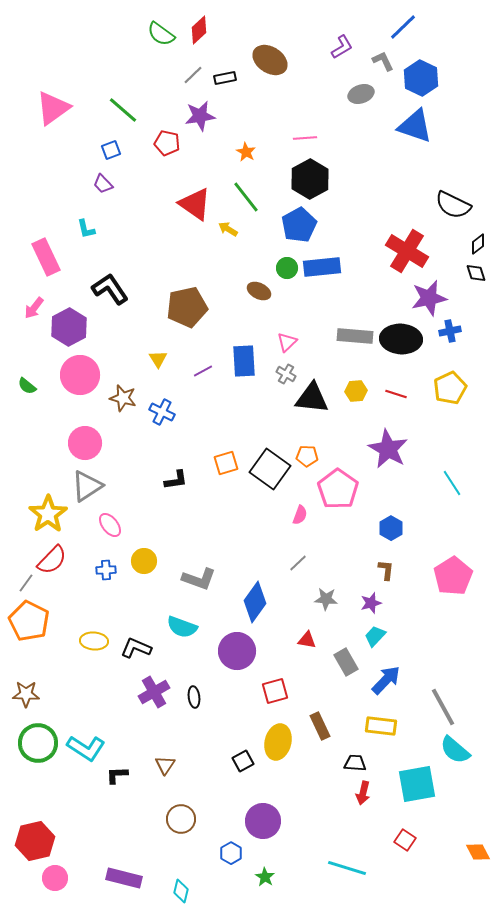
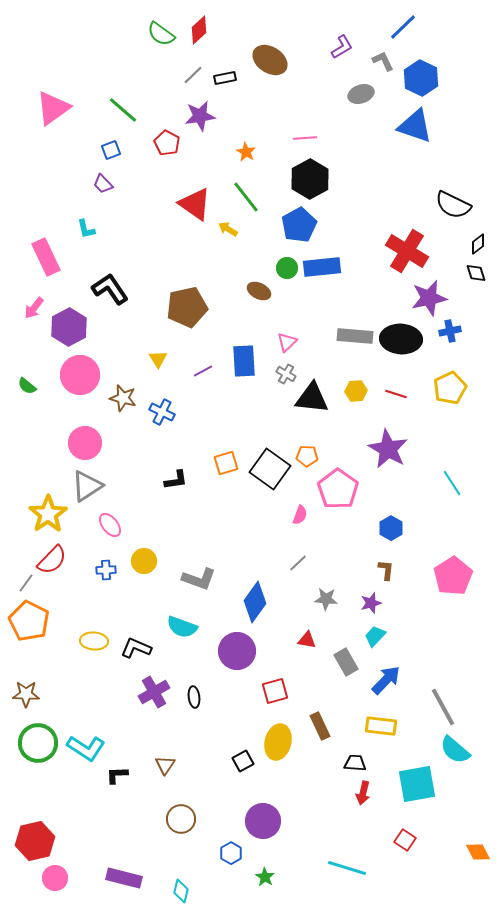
red pentagon at (167, 143): rotated 15 degrees clockwise
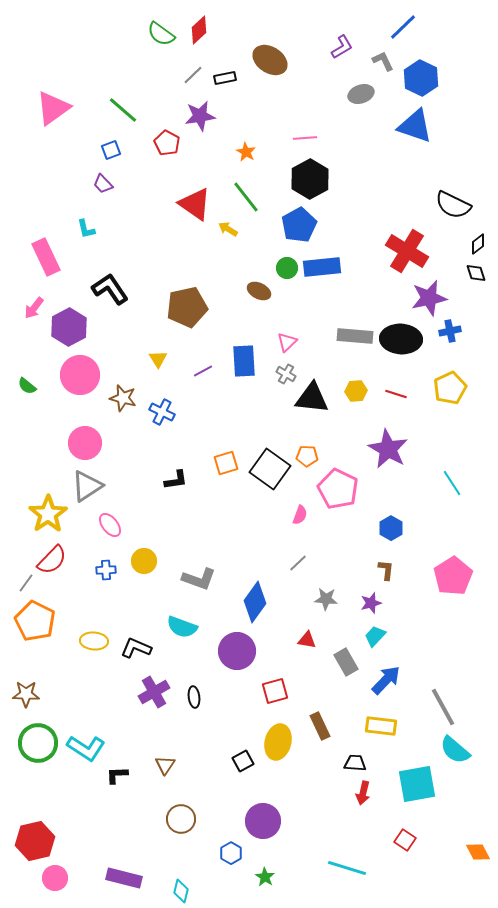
pink pentagon at (338, 489): rotated 9 degrees counterclockwise
orange pentagon at (29, 621): moved 6 px right
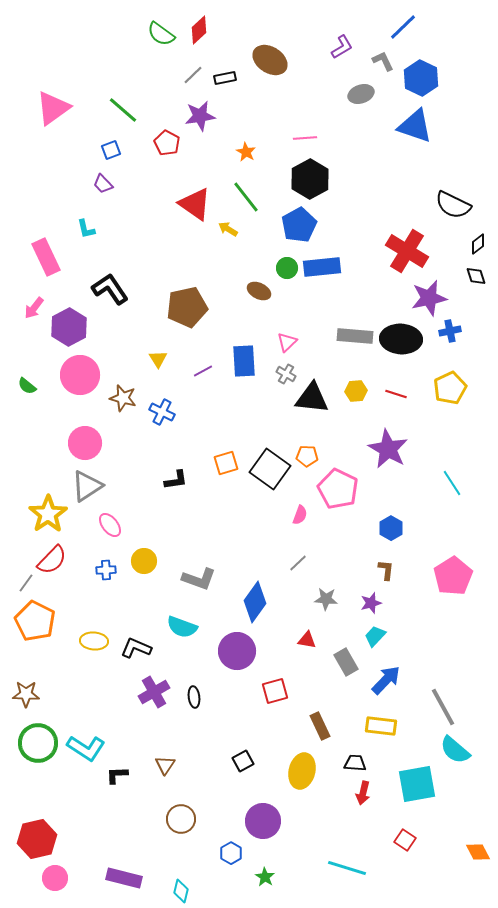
black diamond at (476, 273): moved 3 px down
yellow ellipse at (278, 742): moved 24 px right, 29 px down
red hexagon at (35, 841): moved 2 px right, 2 px up
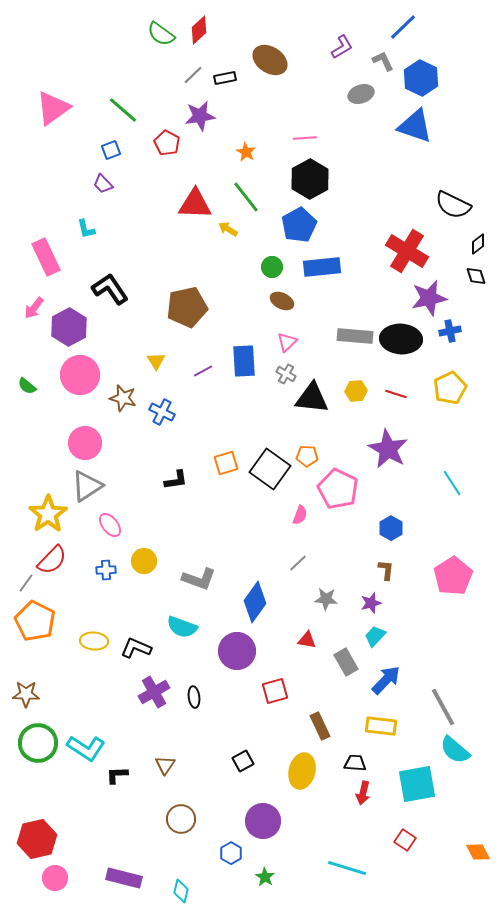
red triangle at (195, 204): rotated 33 degrees counterclockwise
green circle at (287, 268): moved 15 px left, 1 px up
brown ellipse at (259, 291): moved 23 px right, 10 px down
yellow triangle at (158, 359): moved 2 px left, 2 px down
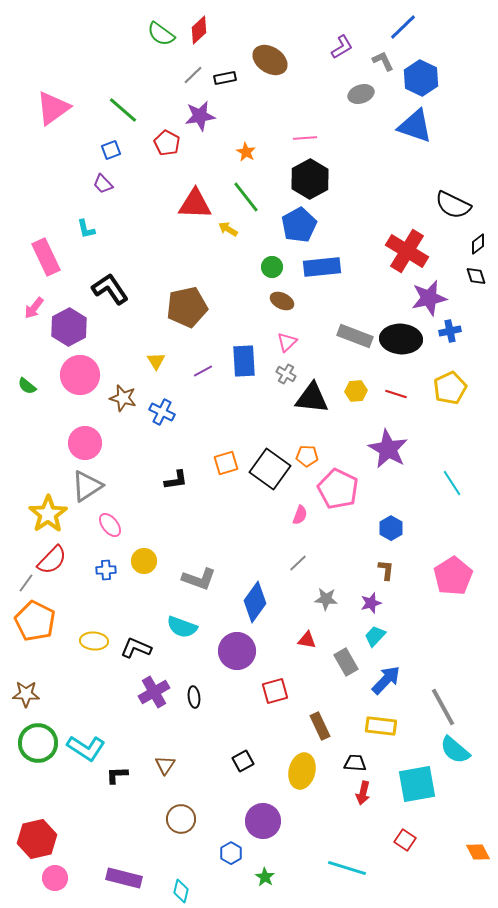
gray rectangle at (355, 336): rotated 16 degrees clockwise
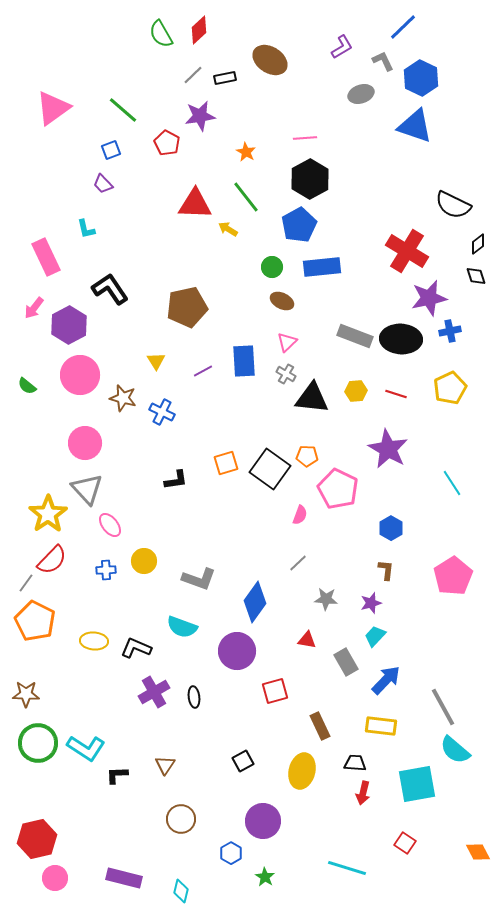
green semicircle at (161, 34): rotated 24 degrees clockwise
purple hexagon at (69, 327): moved 2 px up
gray triangle at (87, 486): moved 3 px down; rotated 40 degrees counterclockwise
red square at (405, 840): moved 3 px down
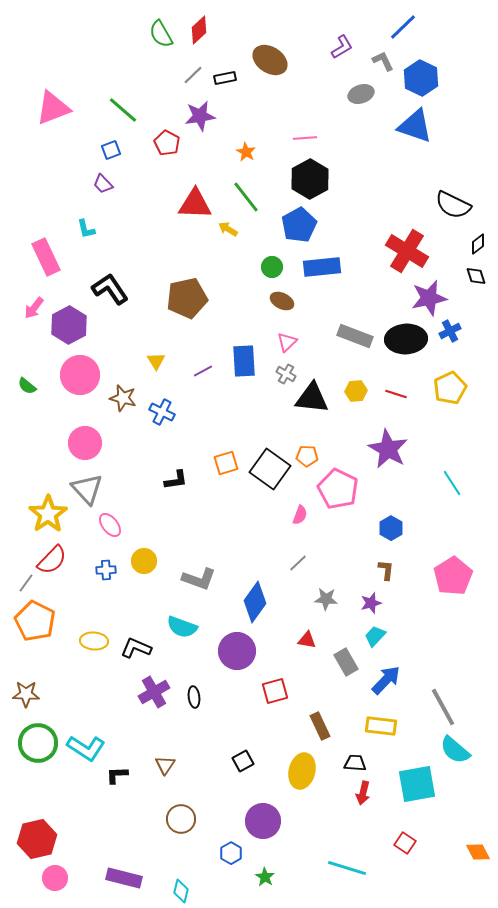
pink triangle at (53, 108): rotated 15 degrees clockwise
brown pentagon at (187, 307): moved 9 px up
blue cross at (450, 331): rotated 15 degrees counterclockwise
black ellipse at (401, 339): moved 5 px right; rotated 6 degrees counterclockwise
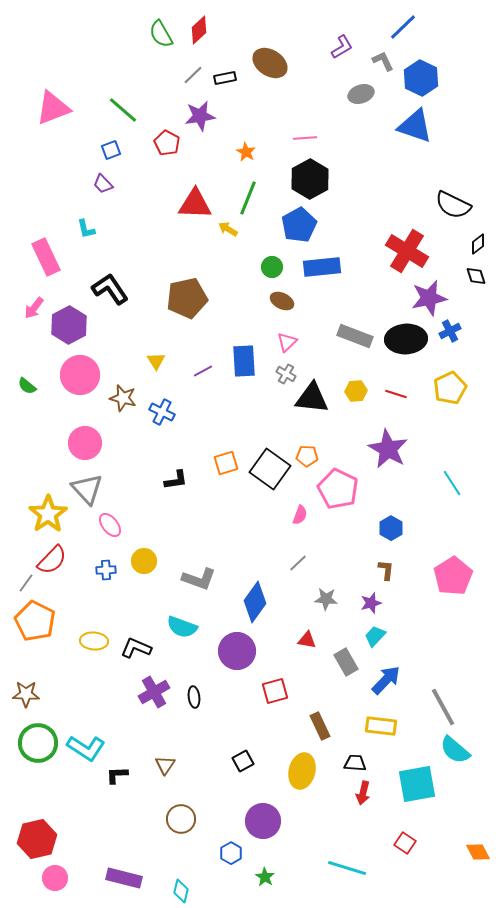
brown ellipse at (270, 60): moved 3 px down
green line at (246, 197): moved 2 px right, 1 px down; rotated 60 degrees clockwise
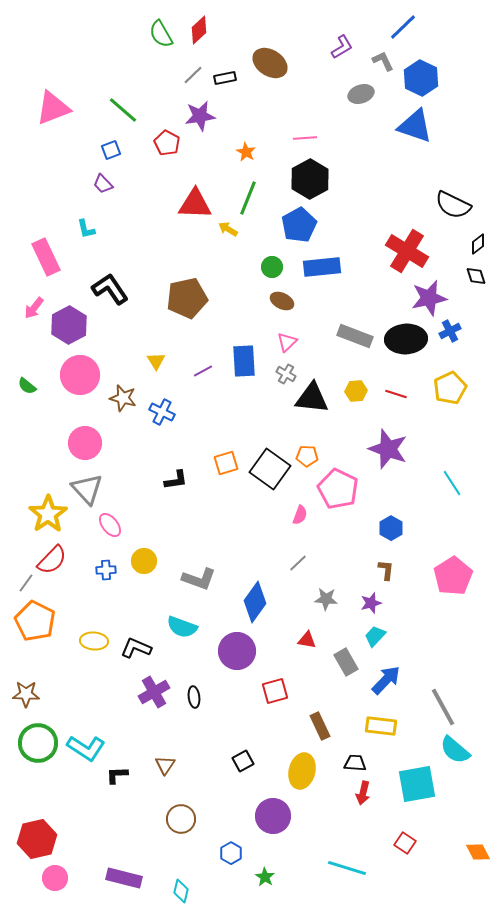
purple star at (388, 449): rotated 9 degrees counterclockwise
purple circle at (263, 821): moved 10 px right, 5 px up
